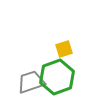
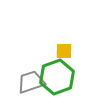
yellow square: moved 2 px down; rotated 18 degrees clockwise
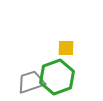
yellow square: moved 2 px right, 3 px up
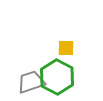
green hexagon: rotated 12 degrees counterclockwise
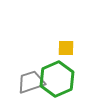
green hexagon: moved 2 px down; rotated 8 degrees clockwise
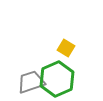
yellow square: rotated 30 degrees clockwise
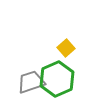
yellow square: rotated 18 degrees clockwise
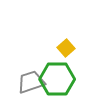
green hexagon: rotated 24 degrees clockwise
